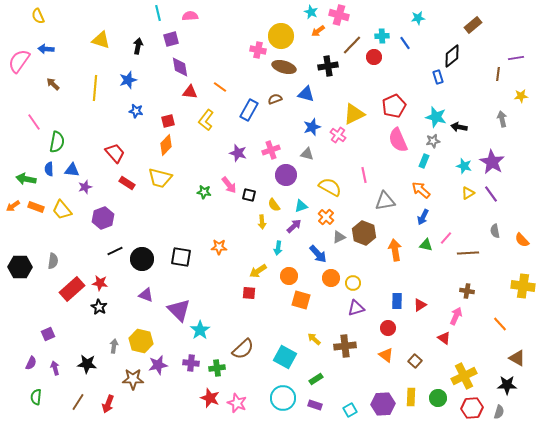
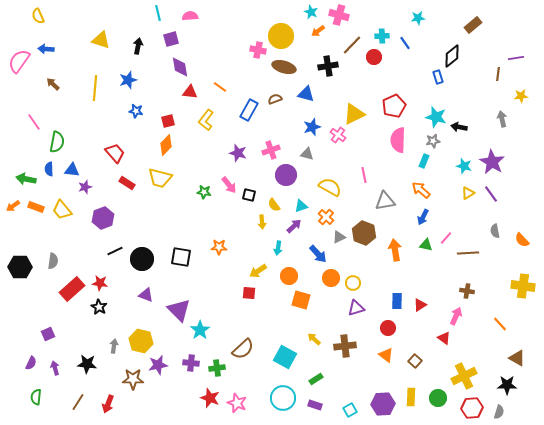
pink semicircle at (398, 140): rotated 25 degrees clockwise
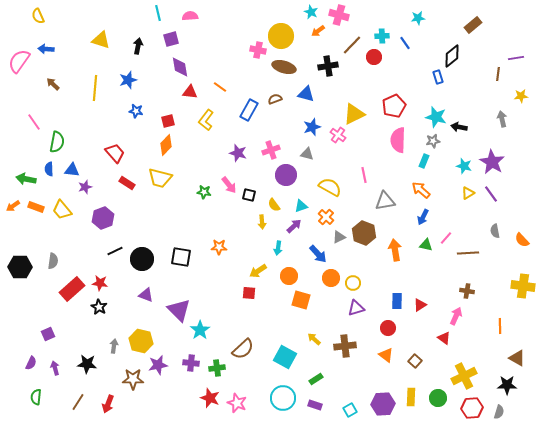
orange line at (500, 324): moved 2 px down; rotated 42 degrees clockwise
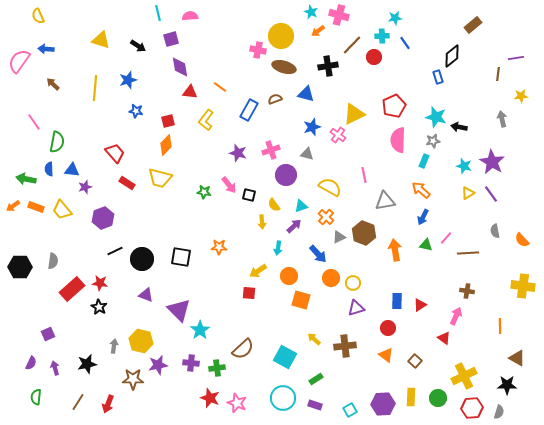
cyan star at (418, 18): moved 23 px left
black arrow at (138, 46): rotated 112 degrees clockwise
black star at (87, 364): rotated 18 degrees counterclockwise
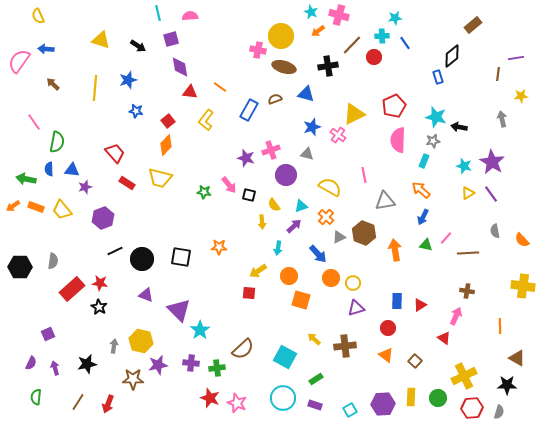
red square at (168, 121): rotated 24 degrees counterclockwise
purple star at (238, 153): moved 8 px right, 5 px down
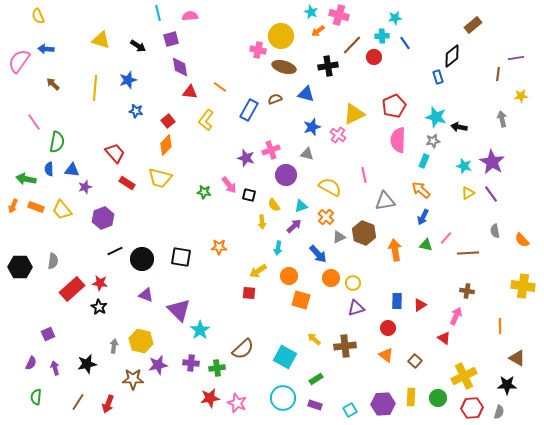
orange arrow at (13, 206): rotated 32 degrees counterclockwise
red star at (210, 398): rotated 30 degrees counterclockwise
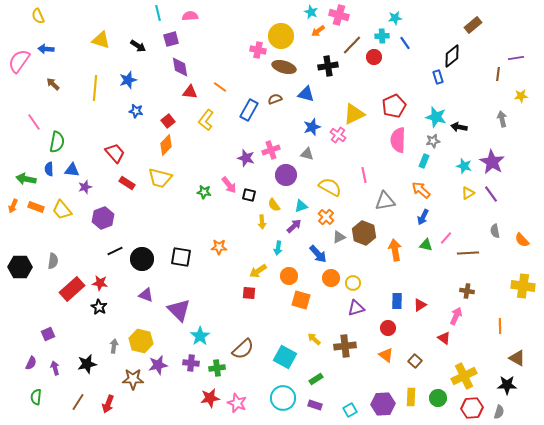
cyan star at (200, 330): moved 6 px down
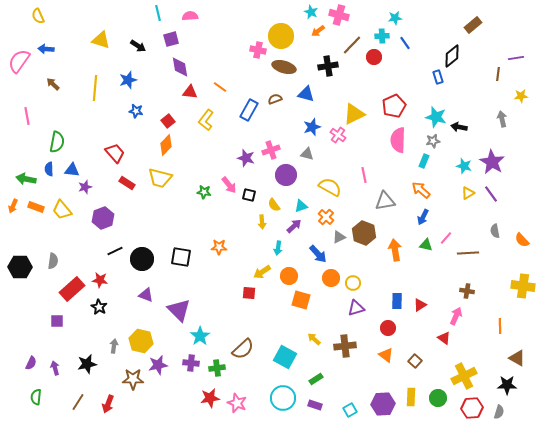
pink line at (34, 122): moved 7 px left, 6 px up; rotated 24 degrees clockwise
yellow arrow at (258, 271): moved 4 px right, 1 px down
red star at (100, 283): moved 3 px up
purple square at (48, 334): moved 9 px right, 13 px up; rotated 24 degrees clockwise
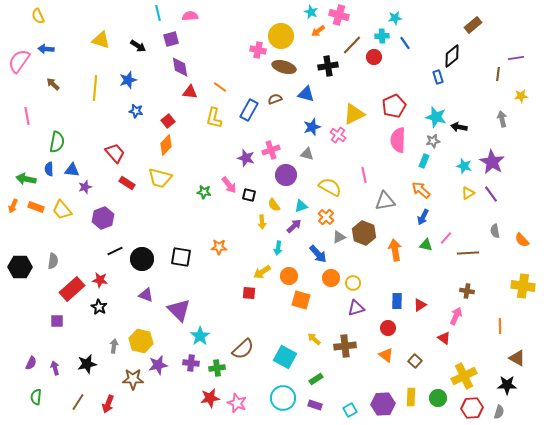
yellow L-shape at (206, 120): moved 8 px right, 2 px up; rotated 25 degrees counterclockwise
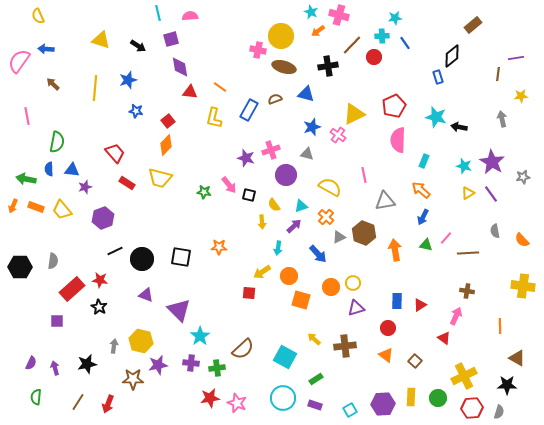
gray star at (433, 141): moved 90 px right, 36 px down
orange circle at (331, 278): moved 9 px down
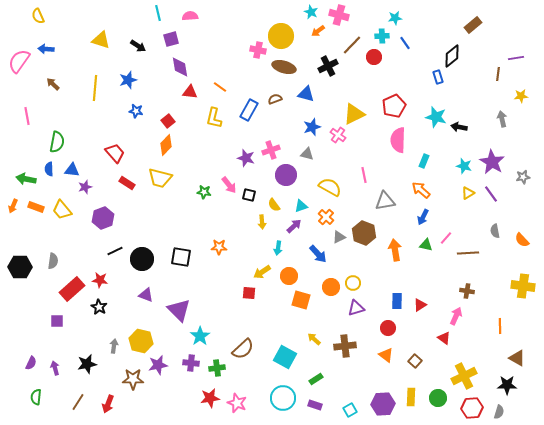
black cross at (328, 66): rotated 18 degrees counterclockwise
